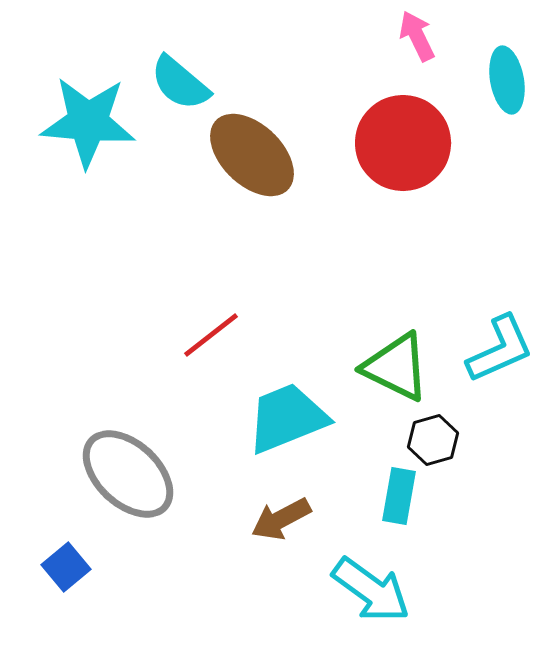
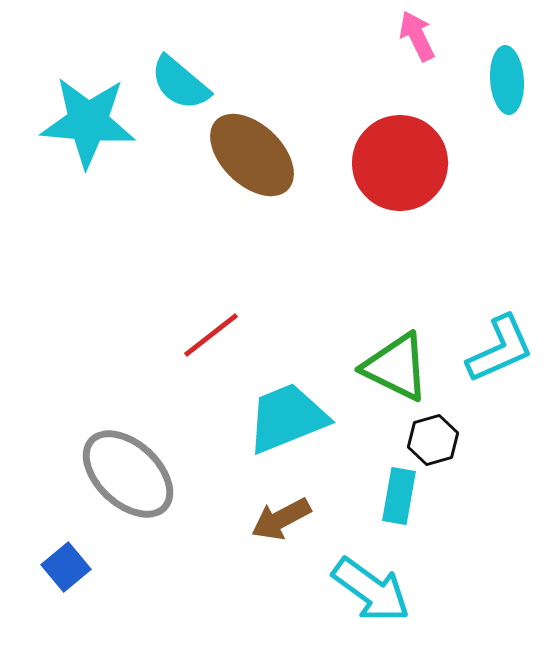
cyan ellipse: rotated 6 degrees clockwise
red circle: moved 3 px left, 20 px down
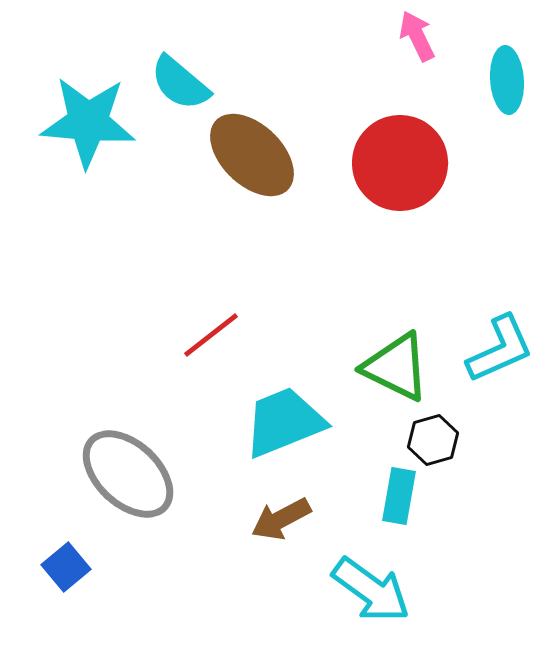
cyan trapezoid: moved 3 px left, 4 px down
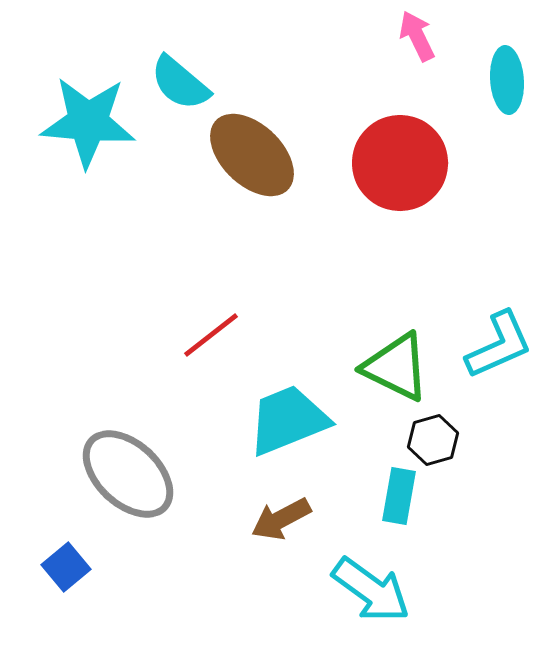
cyan L-shape: moved 1 px left, 4 px up
cyan trapezoid: moved 4 px right, 2 px up
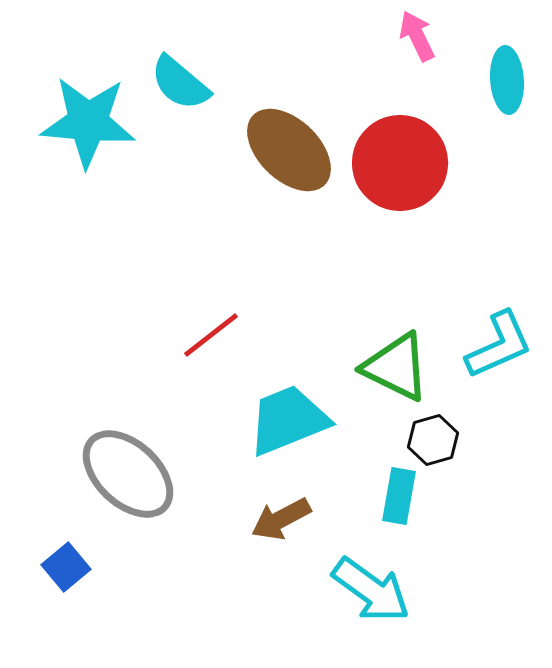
brown ellipse: moved 37 px right, 5 px up
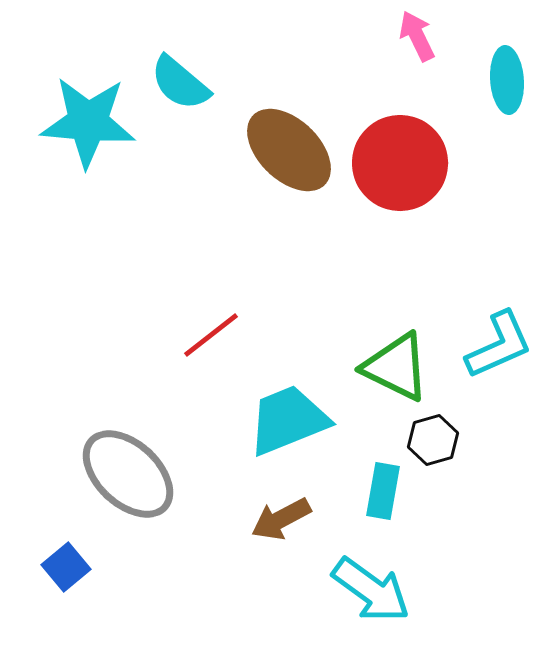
cyan rectangle: moved 16 px left, 5 px up
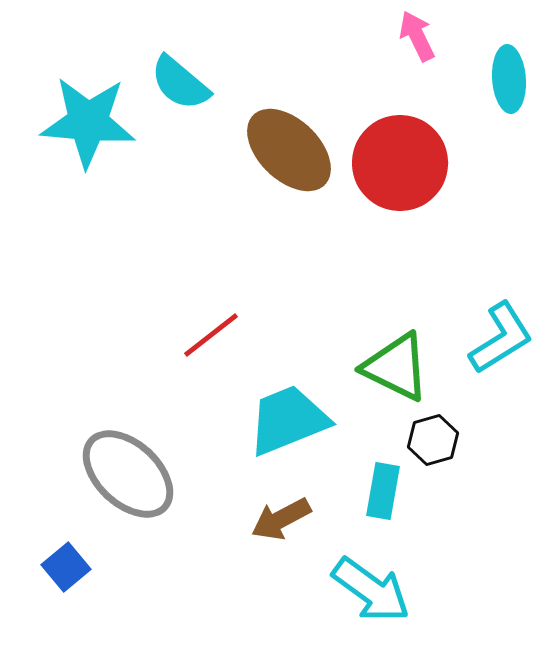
cyan ellipse: moved 2 px right, 1 px up
cyan L-shape: moved 2 px right, 7 px up; rotated 8 degrees counterclockwise
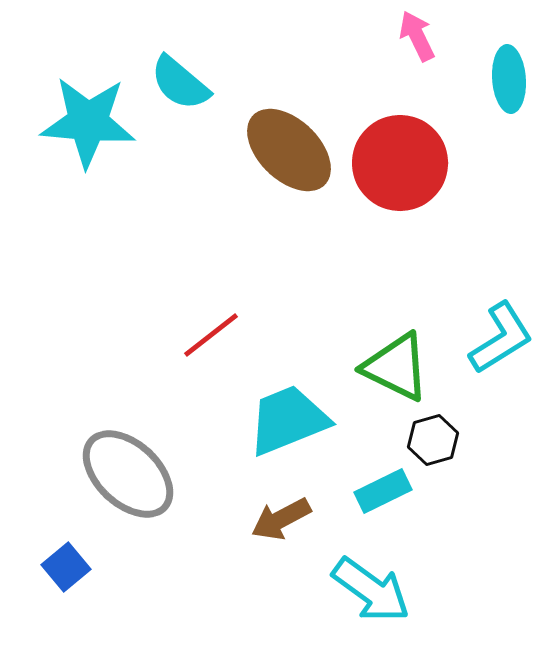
cyan rectangle: rotated 54 degrees clockwise
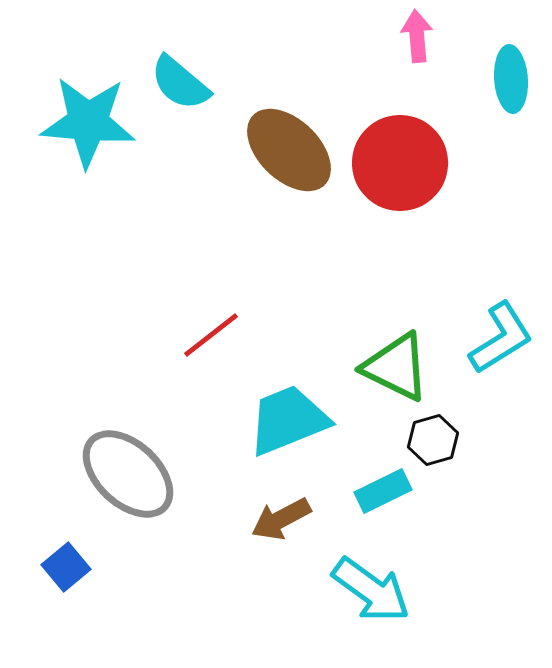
pink arrow: rotated 21 degrees clockwise
cyan ellipse: moved 2 px right
